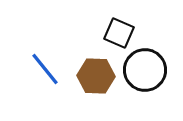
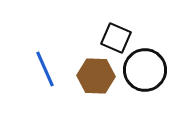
black square: moved 3 px left, 5 px down
blue line: rotated 15 degrees clockwise
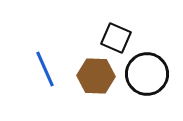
black circle: moved 2 px right, 4 px down
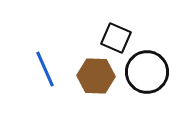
black circle: moved 2 px up
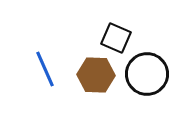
black circle: moved 2 px down
brown hexagon: moved 1 px up
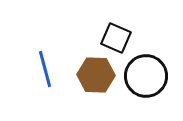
blue line: rotated 9 degrees clockwise
black circle: moved 1 px left, 2 px down
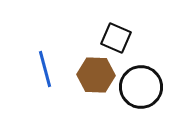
black circle: moved 5 px left, 11 px down
